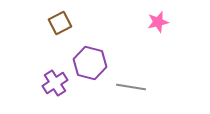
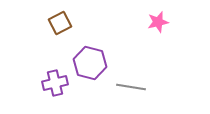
purple cross: rotated 20 degrees clockwise
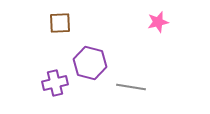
brown square: rotated 25 degrees clockwise
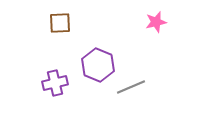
pink star: moved 2 px left
purple hexagon: moved 8 px right, 2 px down; rotated 8 degrees clockwise
gray line: rotated 32 degrees counterclockwise
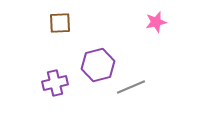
purple hexagon: rotated 24 degrees clockwise
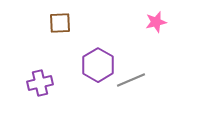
purple hexagon: rotated 16 degrees counterclockwise
purple cross: moved 15 px left
gray line: moved 7 px up
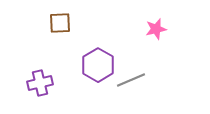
pink star: moved 7 px down
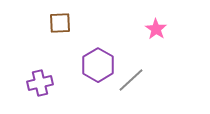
pink star: rotated 25 degrees counterclockwise
gray line: rotated 20 degrees counterclockwise
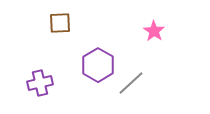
pink star: moved 2 px left, 2 px down
gray line: moved 3 px down
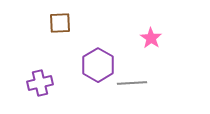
pink star: moved 3 px left, 7 px down
gray line: moved 1 px right; rotated 40 degrees clockwise
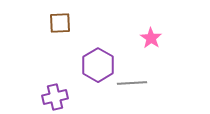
purple cross: moved 15 px right, 14 px down
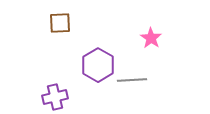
gray line: moved 3 px up
